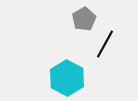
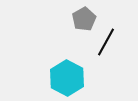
black line: moved 1 px right, 2 px up
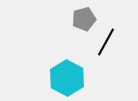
gray pentagon: rotated 15 degrees clockwise
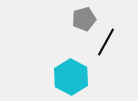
cyan hexagon: moved 4 px right, 1 px up
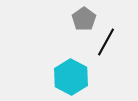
gray pentagon: rotated 20 degrees counterclockwise
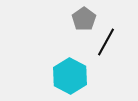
cyan hexagon: moved 1 px left, 1 px up
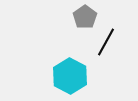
gray pentagon: moved 1 px right, 2 px up
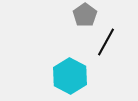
gray pentagon: moved 2 px up
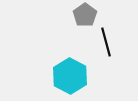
black line: rotated 44 degrees counterclockwise
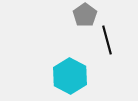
black line: moved 1 px right, 2 px up
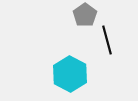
cyan hexagon: moved 2 px up
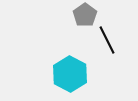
black line: rotated 12 degrees counterclockwise
